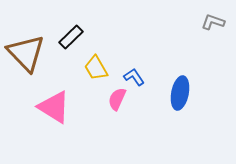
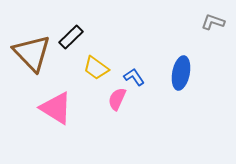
brown triangle: moved 6 px right
yellow trapezoid: rotated 24 degrees counterclockwise
blue ellipse: moved 1 px right, 20 px up
pink triangle: moved 2 px right, 1 px down
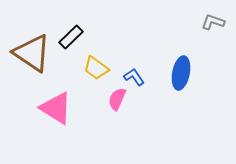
brown triangle: rotated 12 degrees counterclockwise
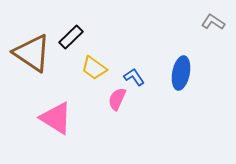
gray L-shape: rotated 15 degrees clockwise
yellow trapezoid: moved 2 px left
pink triangle: moved 10 px down
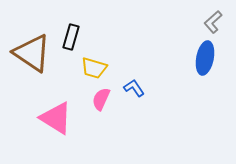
gray L-shape: rotated 75 degrees counterclockwise
black rectangle: rotated 30 degrees counterclockwise
yellow trapezoid: rotated 20 degrees counterclockwise
blue ellipse: moved 24 px right, 15 px up
blue L-shape: moved 11 px down
pink semicircle: moved 16 px left
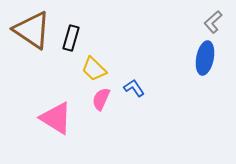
black rectangle: moved 1 px down
brown triangle: moved 23 px up
yellow trapezoid: moved 1 px down; rotated 28 degrees clockwise
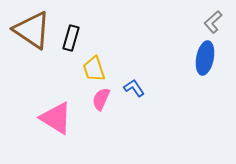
yellow trapezoid: rotated 28 degrees clockwise
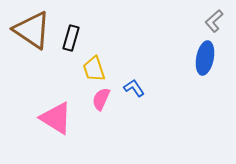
gray L-shape: moved 1 px right, 1 px up
